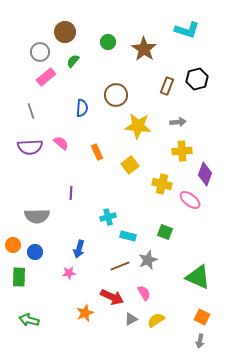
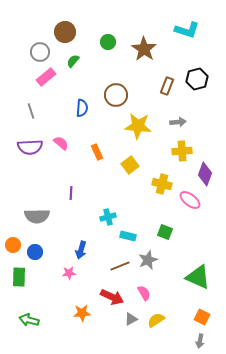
blue arrow at (79, 249): moved 2 px right, 1 px down
orange star at (85, 313): moved 3 px left; rotated 18 degrees clockwise
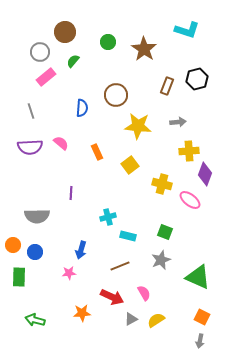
yellow cross at (182, 151): moved 7 px right
gray star at (148, 260): moved 13 px right
green arrow at (29, 320): moved 6 px right
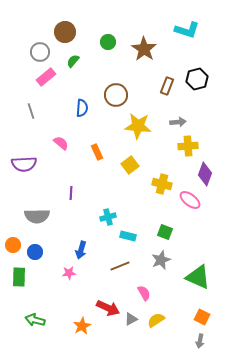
purple semicircle at (30, 147): moved 6 px left, 17 px down
yellow cross at (189, 151): moved 1 px left, 5 px up
red arrow at (112, 297): moved 4 px left, 11 px down
orange star at (82, 313): moved 13 px down; rotated 24 degrees counterclockwise
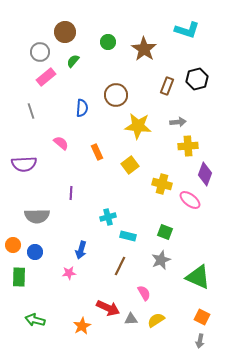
brown line at (120, 266): rotated 42 degrees counterclockwise
gray triangle at (131, 319): rotated 24 degrees clockwise
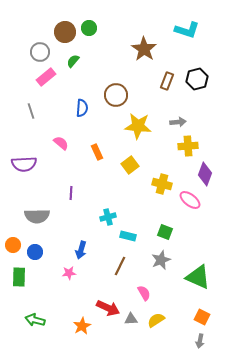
green circle at (108, 42): moved 19 px left, 14 px up
brown rectangle at (167, 86): moved 5 px up
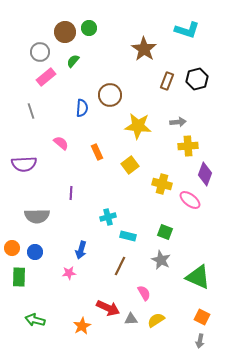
brown circle at (116, 95): moved 6 px left
orange circle at (13, 245): moved 1 px left, 3 px down
gray star at (161, 260): rotated 24 degrees counterclockwise
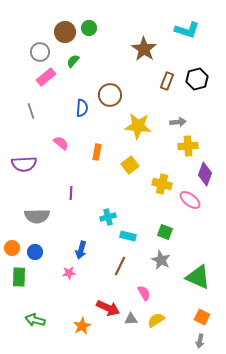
orange rectangle at (97, 152): rotated 35 degrees clockwise
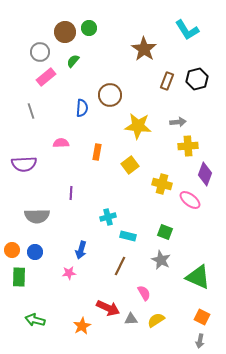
cyan L-shape at (187, 30): rotated 40 degrees clockwise
pink semicircle at (61, 143): rotated 42 degrees counterclockwise
orange circle at (12, 248): moved 2 px down
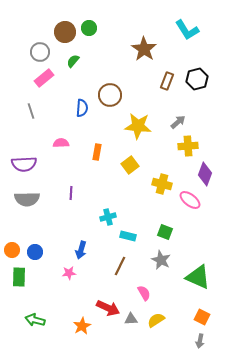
pink rectangle at (46, 77): moved 2 px left, 1 px down
gray arrow at (178, 122): rotated 35 degrees counterclockwise
gray semicircle at (37, 216): moved 10 px left, 17 px up
